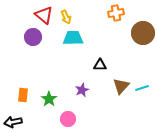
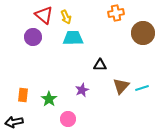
black arrow: moved 1 px right
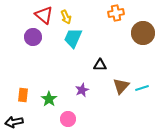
cyan trapezoid: rotated 65 degrees counterclockwise
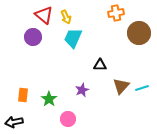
brown circle: moved 4 px left
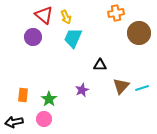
pink circle: moved 24 px left
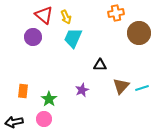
orange rectangle: moved 4 px up
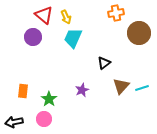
black triangle: moved 4 px right, 2 px up; rotated 40 degrees counterclockwise
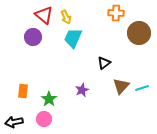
orange cross: rotated 14 degrees clockwise
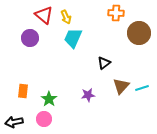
purple circle: moved 3 px left, 1 px down
purple star: moved 6 px right, 5 px down; rotated 16 degrees clockwise
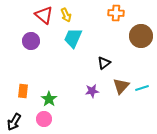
yellow arrow: moved 2 px up
brown circle: moved 2 px right, 3 px down
purple circle: moved 1 px right, 3 px down
purple star: moved 4 px right, 4 px up
black arrow: rotated 48 degrees counterclockwise
